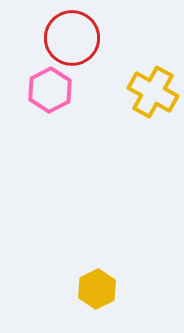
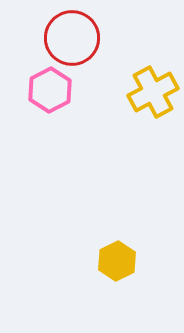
yellow cross: rotated 33 degrees clockwise
yellow hexagon: moved 20 px right, 28 px up
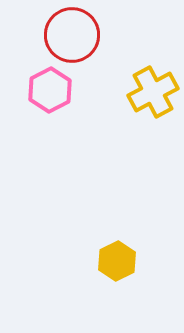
red circle: moved 3 px up
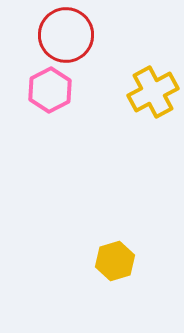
red circle: moved 6 px left
yellow hexagon: moved 2 px left; rotated 9 degrees clockwise
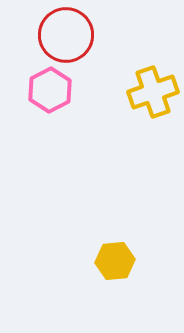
yellow cross: rotated 9 degrees clockwise
yellow hexagon: rotated 12 degrees clockwise
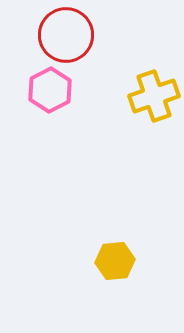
yellow cross: moved 1 px right, 4 px down
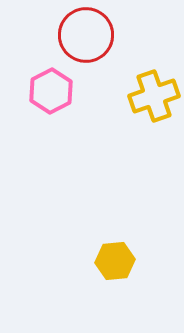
red circle: moved 20 px right
pink hexagon: moved 1 px right, 1 px down
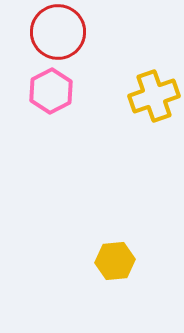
red circle: moved 28 px left, 3 px up
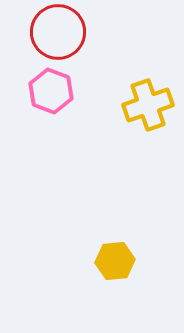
pink hexagon: rotated 12 degrees counterclockwise
yellow cross: moved 6 px left, 9 px down
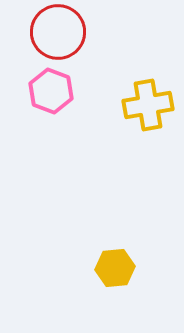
yellow cross: rotated 9 degrees clockwise
yellow hexagon: moved 7 px down
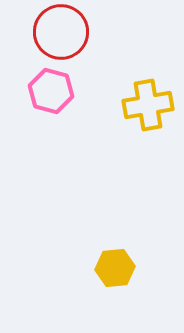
red circle: moved 3 px right
pink hexagon: rotated 6 degrees counterclockwise
